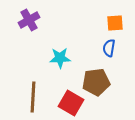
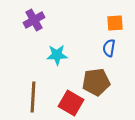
purple cross: moved 5 px right
cyan star: moved 3 px left, 3 px up
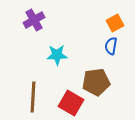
orange square: rotated 24 degrees counterclockwise
blue semicircle: moved 2 px right, 2 px up
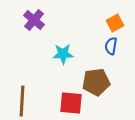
purple cross: rotated 20 degrees counterclockwise
cyan star: moved 6 px right, 1 px up
brown line: moved 11 px left, 4 px down
red square: rotated 25 degrees counterclockwise
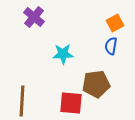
purple cross: moved 3 px up
brown pentagon: moved 2 px down
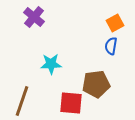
cyan star: moved 12 px left, 10 px down
brown line: rotated 16 degrees clockwise
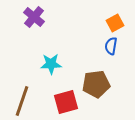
red square: moved 5 px left, 1 px up; rotated 20 degrees counterclockwise
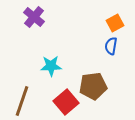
cyan star: moved 2 px down
brown pentagon: moved 3 px left, 2 px down
red square: rotated 25 degrees counterclockwise
